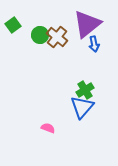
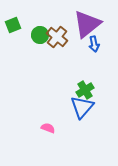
green square: rotated 14 degrees clockwise
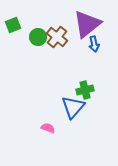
green circle: moved 2 px left, 2 px down
green cross: rotated 18 degrees clockwise
blue triangle: moved 9 px left
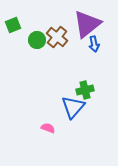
green circle: moved 1 px left, 3 px down
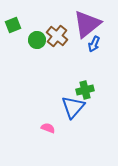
brown cross: moved 1 px up
blue arrow: rotated 35 degrees clockwise
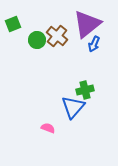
green square: moved 1 px up
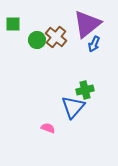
green square: rotated 21 degrees clockwise
brown cross: moved 1 px left, 1 px down
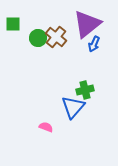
green circle: moved 1 px right, 2 px up
pink semicircle: moved 2 px left, 1 px up
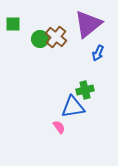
purple triangle: moved 1 px right
green circle: moved 2 px right, 1 px down
blue arrow: moved 4 px right, 9 px down
blue triangle: rotated 40 degrees clockwise
pink semicircle: moved 13 px right; rotated 32 degrees clockwise
